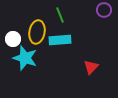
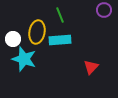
cyan star: moved 1 px left, 1 px down
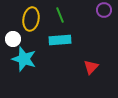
yellow ellipse: moved 6 px left, 13 px up
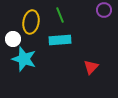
yellow ellipse: moved 3 px down
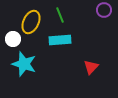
yellow ellipse: rotated 15 degrees clockwise
cyan star: moved 5 px down
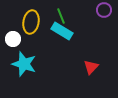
green line: moved 1 px right, 1 px down
yellow ellipse: rotated 15 degrees counterclockwise
cyan rectangle: moved 2 px right, 9 px up; rotated 35 degrees clockwise
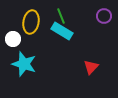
purple circle: moved 6 px down
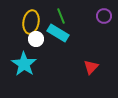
cyan rectangle: moved 4 px left, 2 px down
white circle: moved 23 px right
cyan star: rotated 15 degrees clockwise
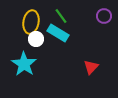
green line: rotated 14 degrees counterclockwise
